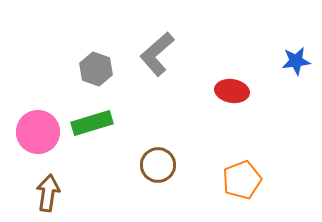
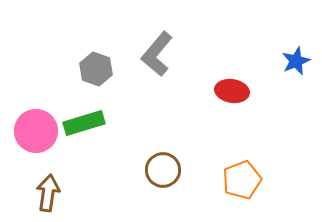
gray L-shape: rotated 9 degrees counterclockwise
blue star: rotated 16 degrees counterclockwise
green rectangle: moved 8 px left
pink circle: moved 2 px left, 1 px up
brown circle: moved 5 px right, 5 px down
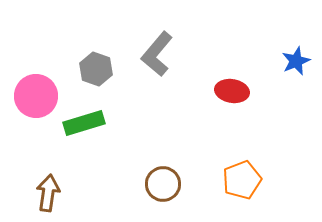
pink circle: moved 35 px up
brown circle: moved 14 px down
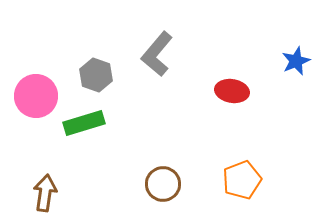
gray hexagon: moved 6 px down
brown arrow: moved 3 px left
